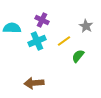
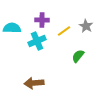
purple cross: rotated 24 degrees counterclockwise
yellow line: moved 10 px up
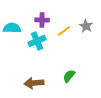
green semicircle: moved 9 px left, 20 px down
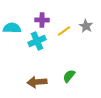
brown arrow: moved 3 px right, 1 px up
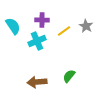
cyan semicircle: moved 1 px right, 2 px up; rotated 54 degrees clockwise
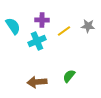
gray star: moved 2 px right; rotated 24 degrees counterclockwise
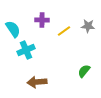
cyan semicircle: moved 3 px down
cyan cross: moved 11 px left, 9 px down
green semicircle: moved 15 px right, 5 px up
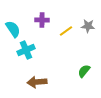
yellow line: moved 2 px right
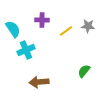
brown arrow: moved 2 px right
